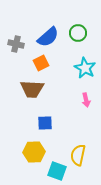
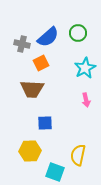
gray cross: moved 6 px right
cyan star: rotated 15 degrees clockwise
yellow hexagon: moved 4 px left, 1 px up
cyan square: moved 2 px left, 1 px down
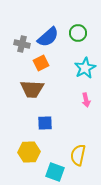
yellow hexagon: moved 1 px left, 1 px down
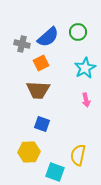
green circle: moved 1 px up
brown trapezoid: moved 6 px right, 1 px down
blue square: moved 3 px left, 1 px down; rotated 21 degrees clockwise
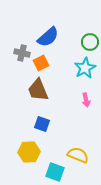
green circle: moved 12 px right, 10 px down
gray cross: moved 9 px down
brown trapezoid: rotated 65 degrees clockwise
yellow semicircle: rotated 100 degrees clockwise
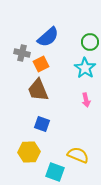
orange square: moved 1 px down
cyan star: rotated 10 degrees counterclockwise
